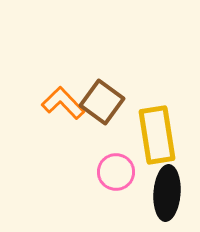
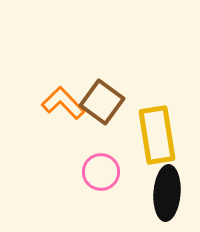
pink circle: moved 15 px left
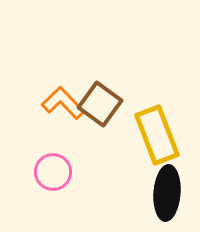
brown square: moved 2 px left, 2 px down
yellow rectangle: rotated 12 degrees counterclockwise
pink circle: moved 48 px left
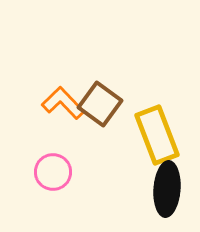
black ellipse: moved 4 px up
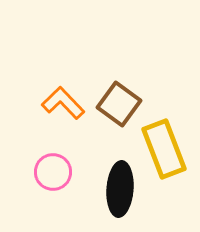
brown square: moved 19 px right
yellow rectangle: moved 7 px right, 14 px down
black ellipse: moved 47 px left
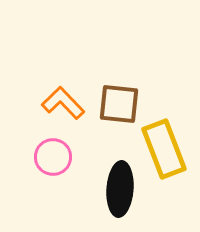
brown square: rotated 30 degrees counterclockwise
pink circle: moved 15 px up
